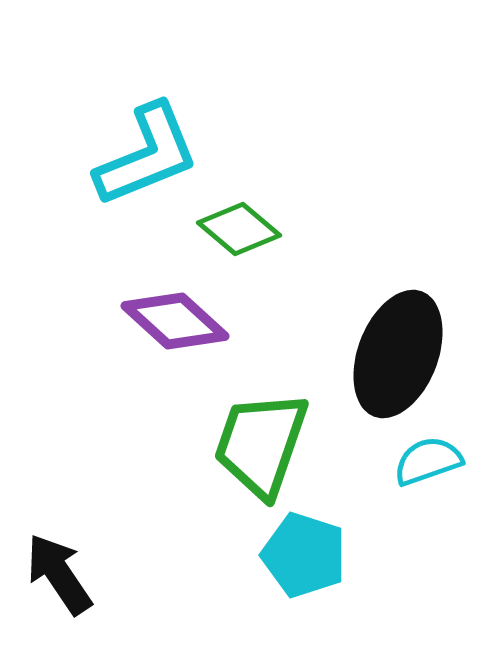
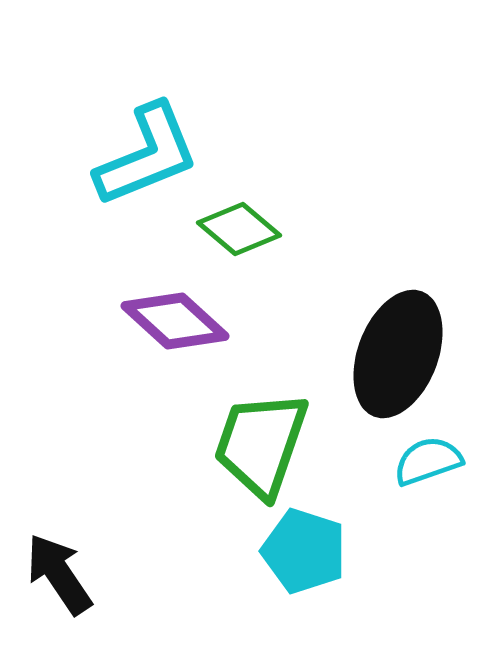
cyan pentagon: moved 4 px up
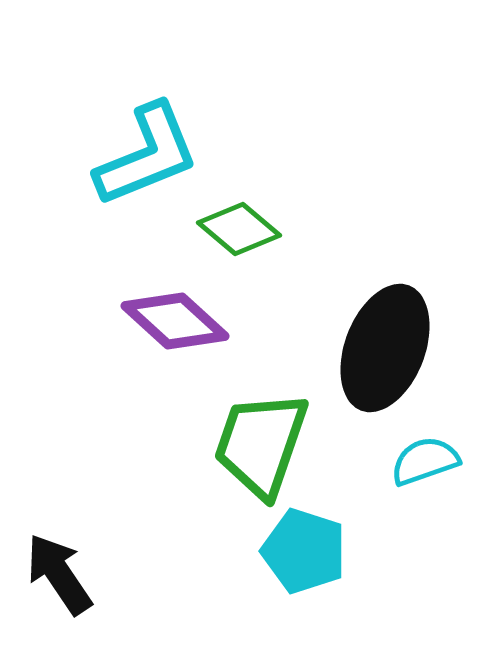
black ellipse: moved 13 px left, 6 px up
cyan semicircle: moved 3 px left
